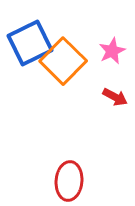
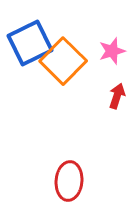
pink star: rotated 8 degrees clockwise
red arrow: moved 2 px right, 1 px up; rotated 100 degrees counterclockwise
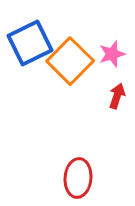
pink star: moved 3 px down
orange square: moved 7 px right
red ellipse: moved 9 px right, 3 px up
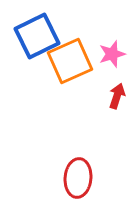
blue square: moved 7 px right, 7 px up
orange square: rotated 21 degrees clockwise
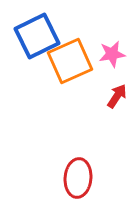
pink star: rotated 8 degrees clockwise
red arrow: rotated 15 degrees clockwise
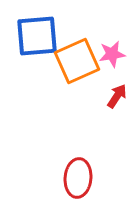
blue square: rotated 21 degrees clockwise
orange square: moved 7 px right
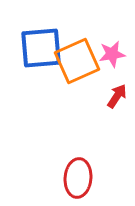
blue square: moved 4 px right, 12 px down
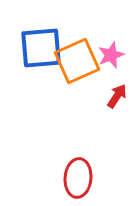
pink star: moved 1 px left, 1 px down; rotated 12 degrees counterclockwise
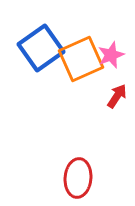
blue square: rotated 30 degrees counterclockwise
orange square: moved 4 px right, 2 px up
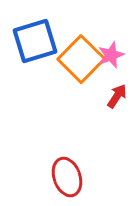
blue square: moved 6 px left, 7 px up; rotated 18 degrees clockwise
orange square: rotated 21 degrees counterclockwise
red ellipse: moved 11 px left, 1 px up; rotated 24 degrees counterclockwise
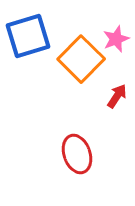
blue square: moved 7 px left, 5 px up
pink star: moved 5 px right, 16 px up
red ellipse: moved 10 px right, 23 px up
